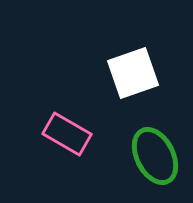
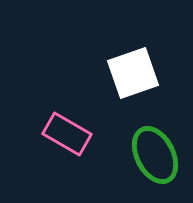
green ellipse: moved 1 px up
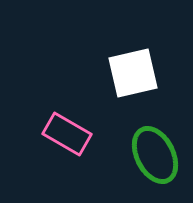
white square: rotated 6 degrees clockwise
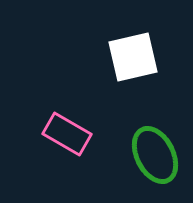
white square: moved 16 px up
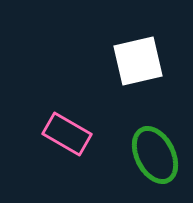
white square: moved 5 px right, 4 px down
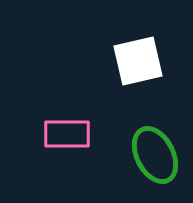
pink rectangle: rotated 30 degrees counterclockwise
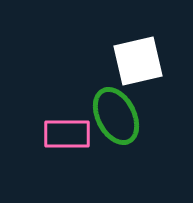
green ellipse: moved 39 px left, 39 px up
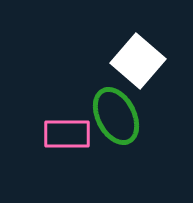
white square: rotated 36 degrees counterclockwise
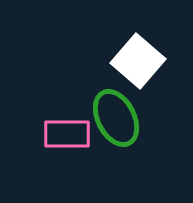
green ellipse: moved 2 px down
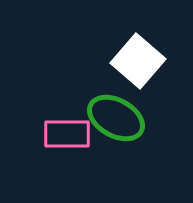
green ellipse: rotated 34 degrees counterclockwise
